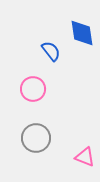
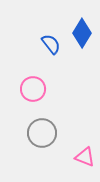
blue diamond: rotated 40 degrees clockwise
blue semicircle: moved 7 px up
gray circle: moved 6 px right, 5 px up
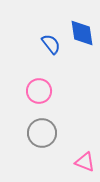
blue diamond: rotated 40 degrees counterclockwise
pink circle: moved 6 px right, 2 px down
pink triangle: moved 5 px down
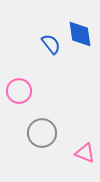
blue diamond: moved 2 px left, 1 px down
pink circle: moved 20 px left
pink triangle: moved 9 px up
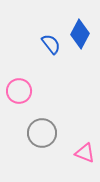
blue diamond: rotated 36 degrees clockwise
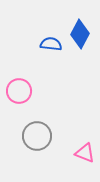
blue semicircle: rotated 45 degrees counterclockwise
gray circle: moved 5 px left, 3 px down
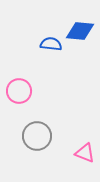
blue diamond: moved 3 px up; rotated 68 degrees clockwise
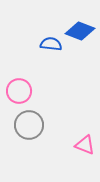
blue diamond: rotated 16 degrees clockwise
gray circle: moved 8 px left, 11 px up
pink triangle: moved 8 px up
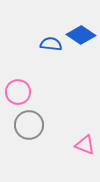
blue diamond: moved 1 px right, 4 px down; rotated 12 degrees clockwise
pink circle: moved 1 px left, 1 px down
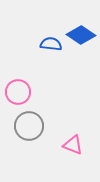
gray circle: moved 1 px down
pink triangle: moved 12 px left
